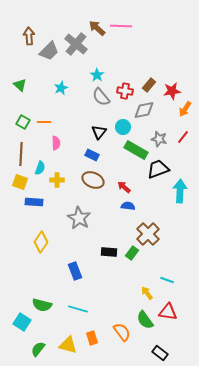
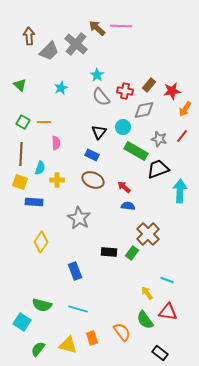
red line at (183, 137): moved 1 px left, 1 px up
green rectangle at (136, 150): moved 1 px down
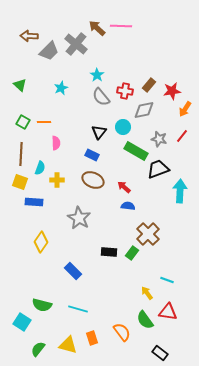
brown arrow at (29, 36): rotated 84 degrees counterclockwise
blue rectangle at (75, 271): moved 2 px left; rotated 24 degrees counterclockwise
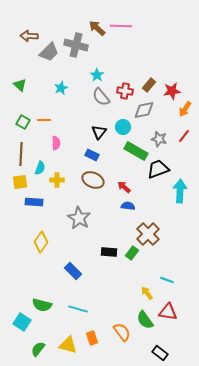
gray cross at (76, 44): moved 1 px down; rotated 25 degrees counterclockwise
gray trapezoid at (49, 51): moved 1 px down
orange line at (44, 122): moved 2 px up
red line at (182, 136): moved 2 px right
yellow square at (20, 182): rotated 28 degrees counterclockwise
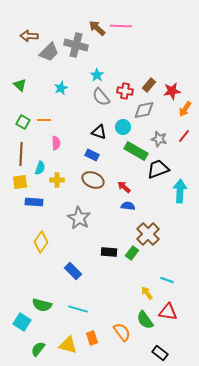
black triangle at (99, 132): rotated 49 degrees counterclockwise
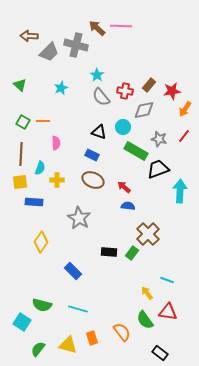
orange line at (44, 120): moved 1 px left, 1 px down
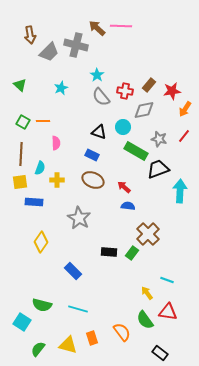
brown arrow at (29, 36): moved 1 px right, 1 px up; rotated 102 degrees counterclockwise
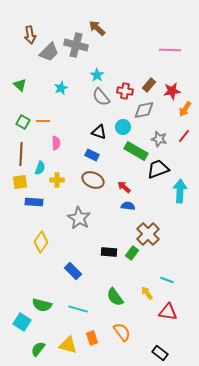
pink line at (121, 26): moved 49 px right, 24 px down
green semicircle at (145, 320): moved 30 px left, 23 px up
